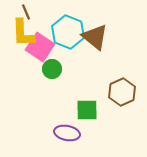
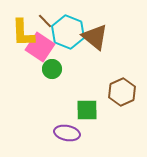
brown line: moved 19 px right, 9 px down; rotated 21 degrees counterclockwise
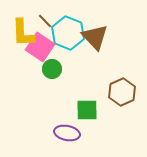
cyan hexagon: moved 1 px down
brown triangle: rotated 8 degrees clockwise
